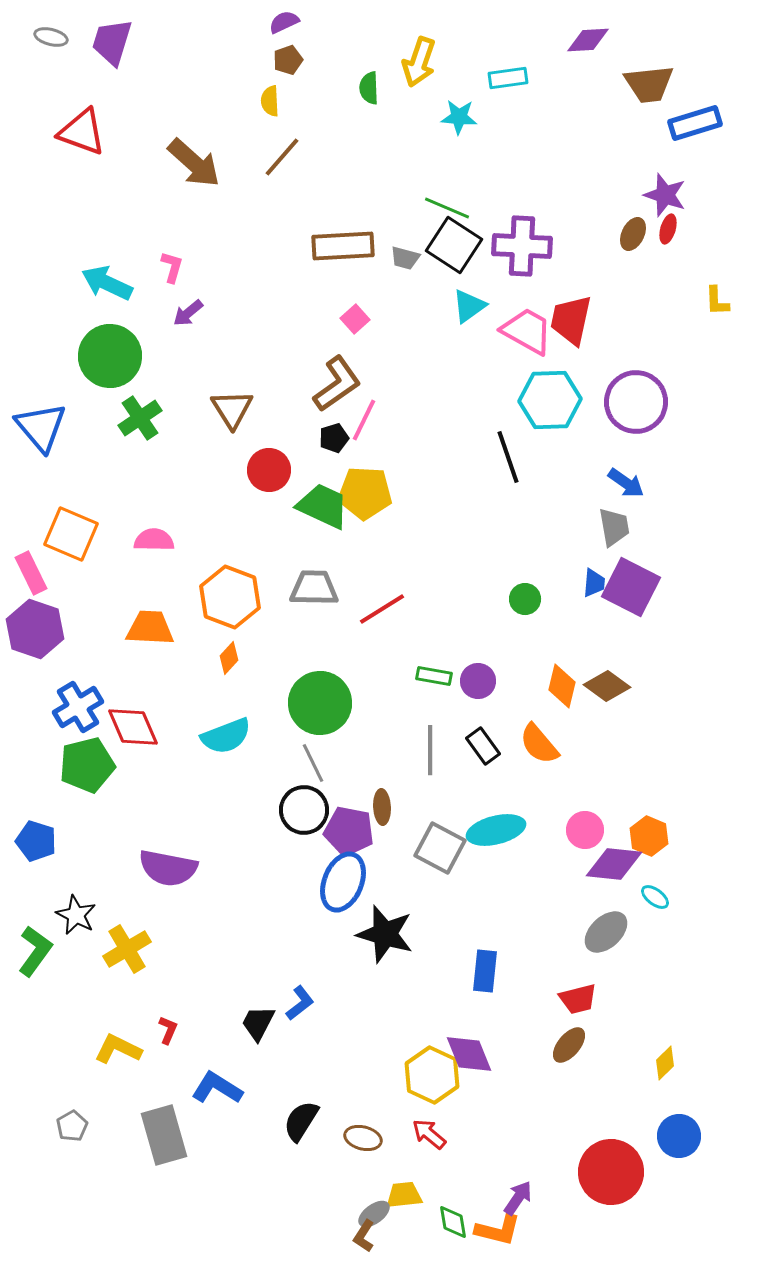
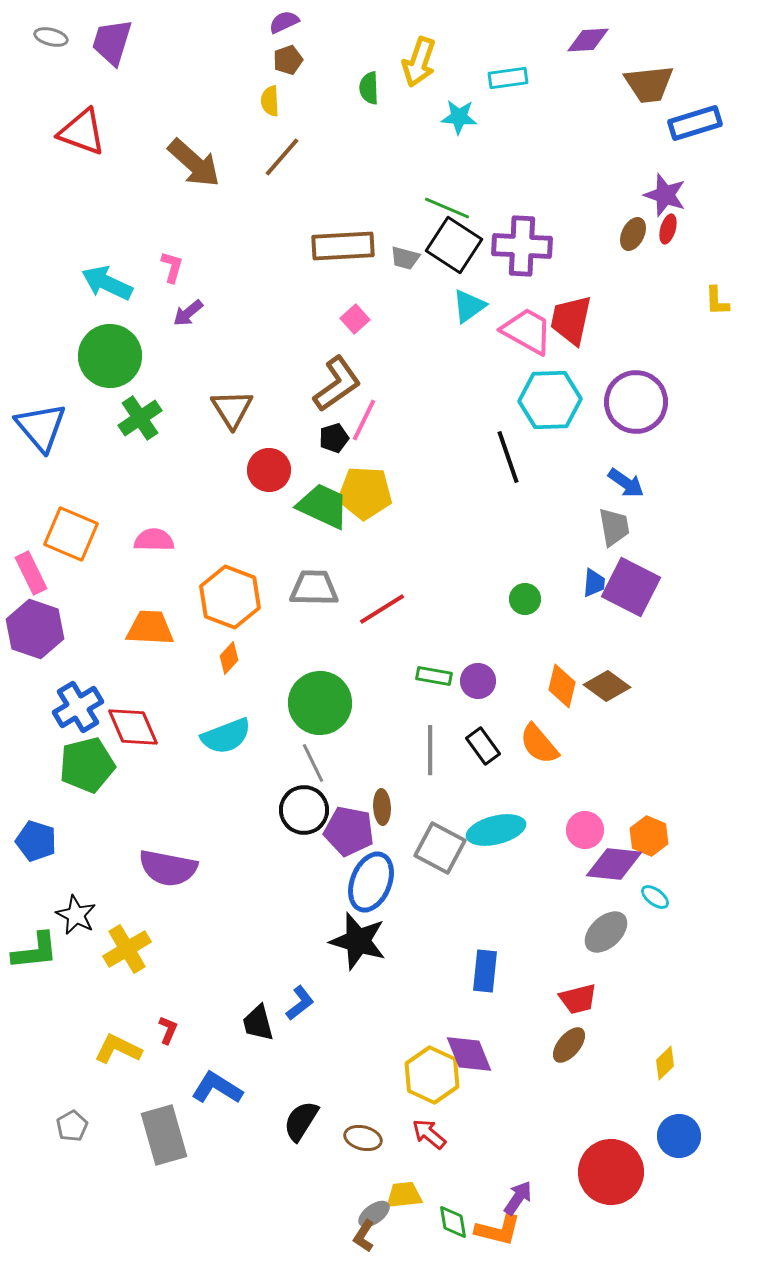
blue ellipse at (343, 882): moved 28 px right
black star at (385, 934): moved 27 px left, 7 px down
green L-shape at (35, 951): rotated 48 degrees clockwise
black trapezoid at (258, 1023): rotated 42 degrees counterclockwise
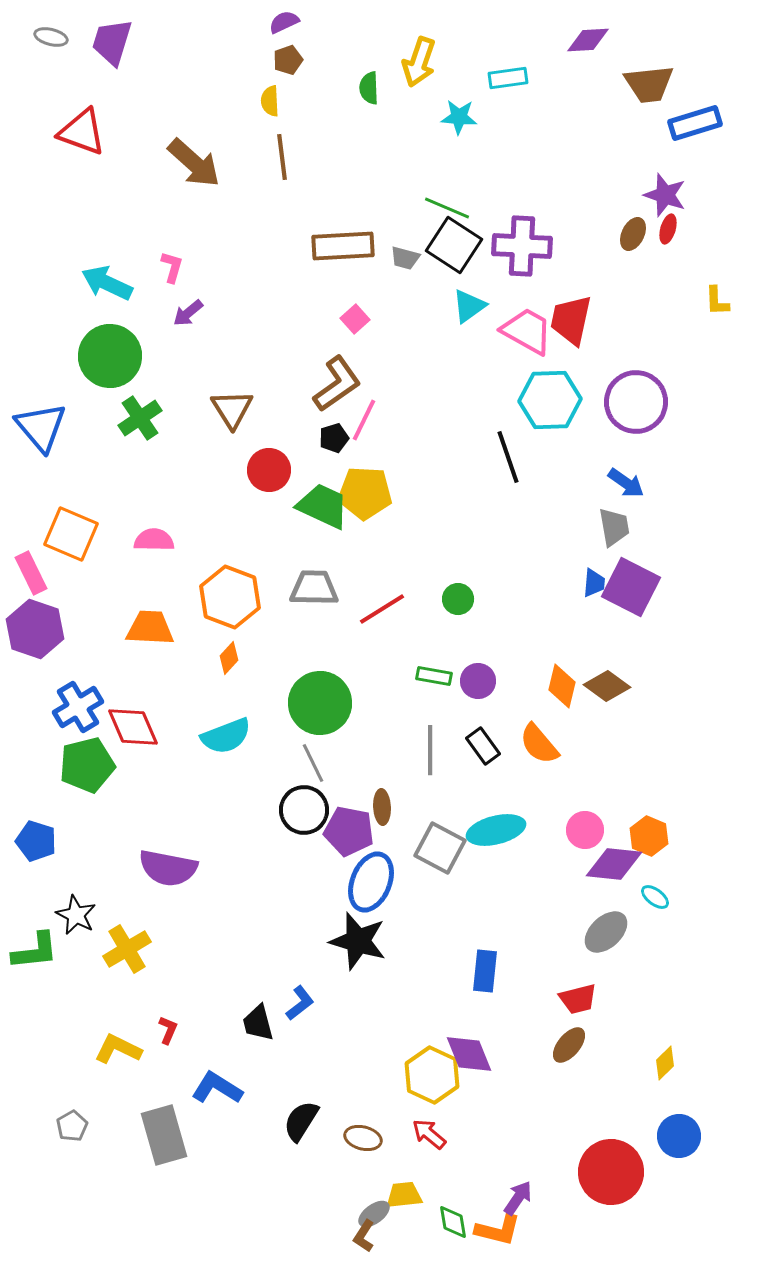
brown line at (282, 157): rotated 48 degrees counterclockwise
green circle at (525, 599): moved 67 px left
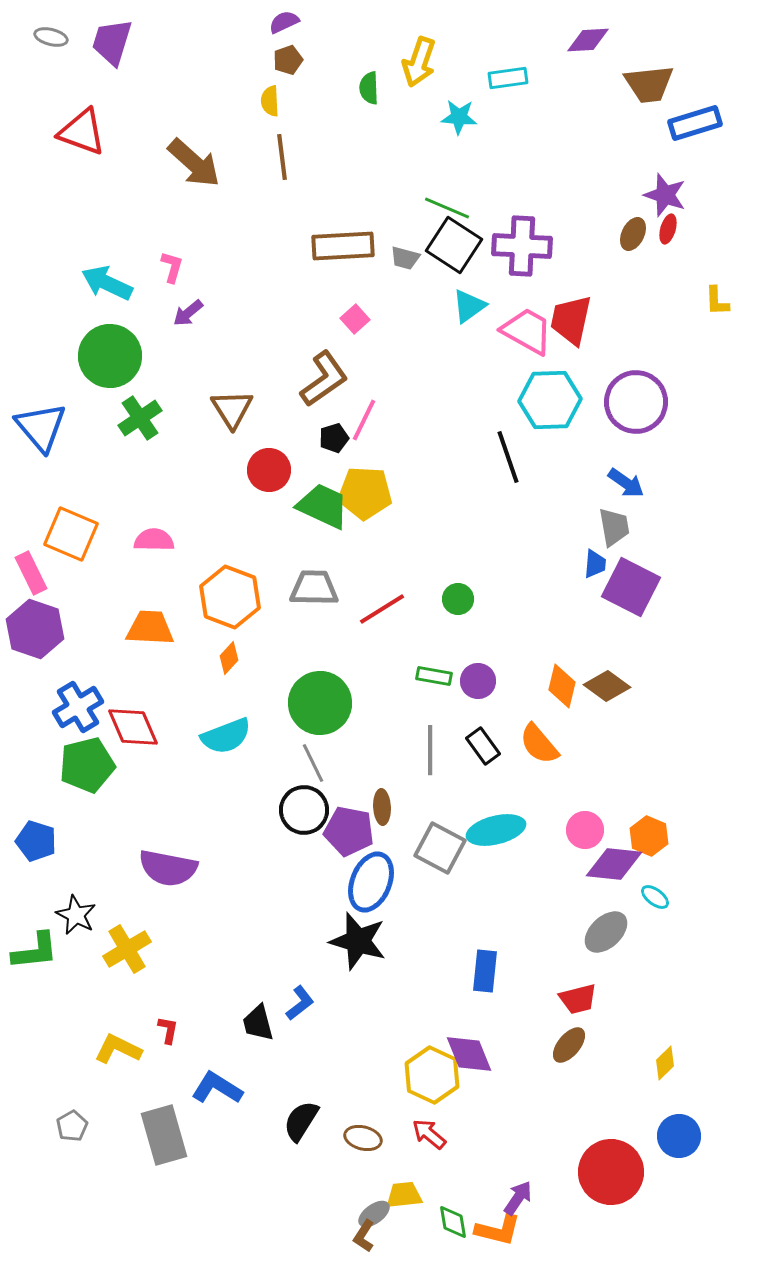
brown L-shape at (337, 384): moved 13 px left, 5 px up
blue trapezoid at (594, 583): moved 1 px right, 19 px up
red L-shape at (168, 1030): rotated 12 degrees counterclockwise
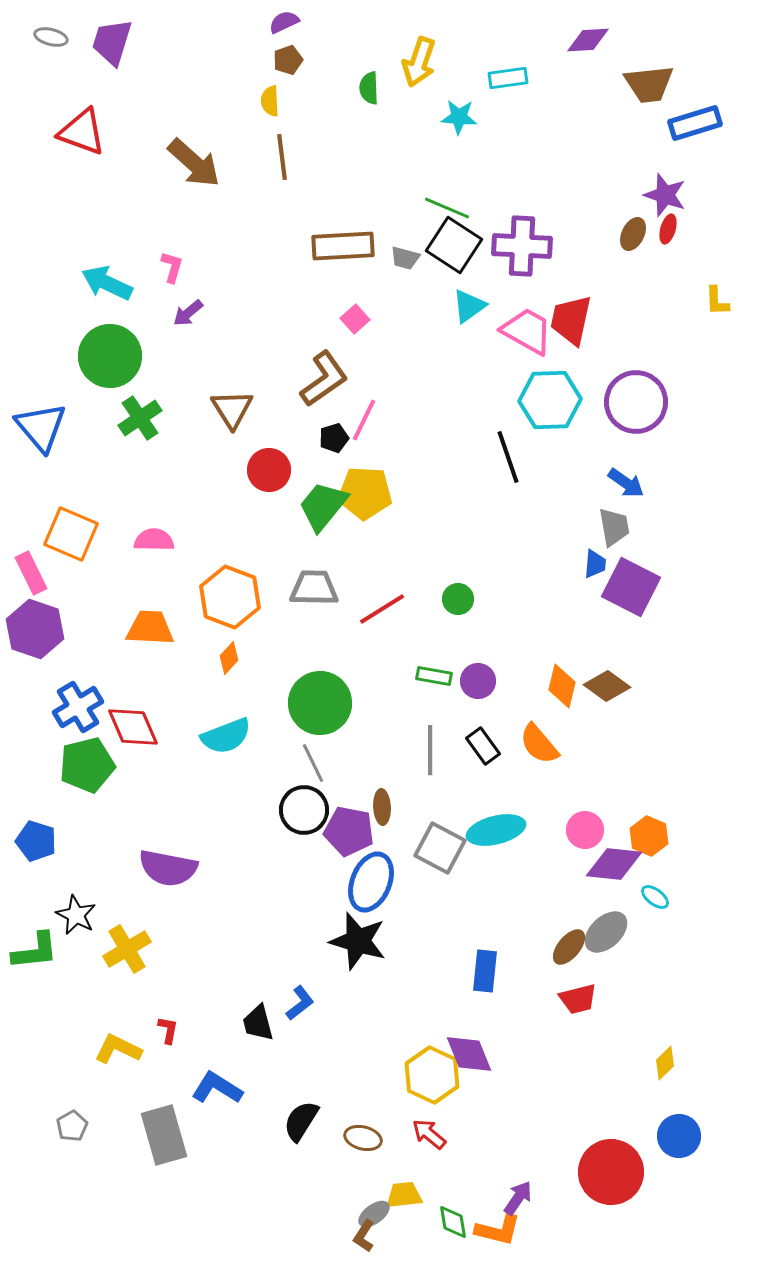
green trapezoid at (323, 506): rotated 76 degrees counterclockwise
brown ellipse at (569, 1045): moved 98 px up
